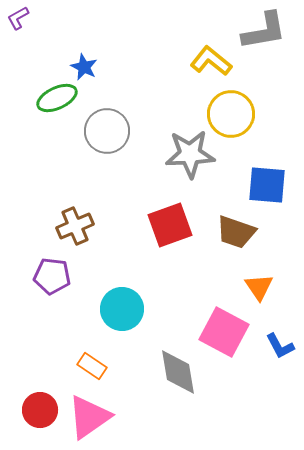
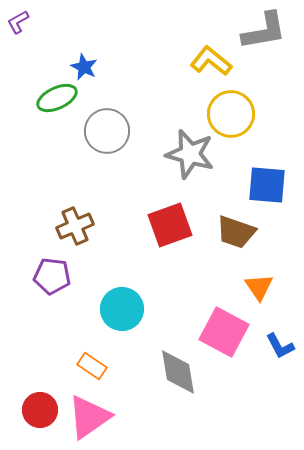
purple L-shape: moved 4 px down
gray star: rotated 18 degrees clockwise
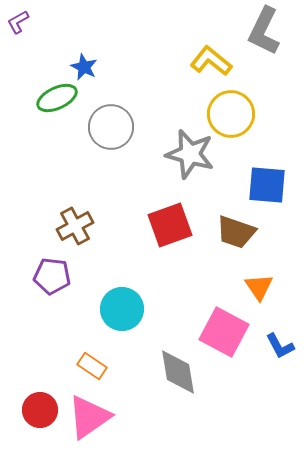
gray L-shape: rotated 126 degrees clockwise
gray circle: moved 4 px right, 4 px up
brown cross: rotated 6 degrees counterclockwise
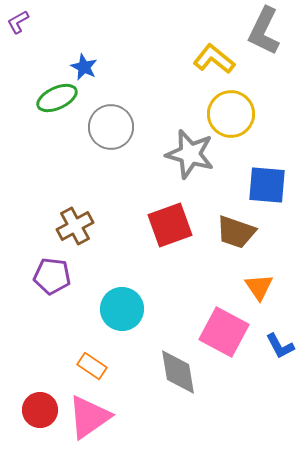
yellow L-shape: moved 3 px right, 2 px up
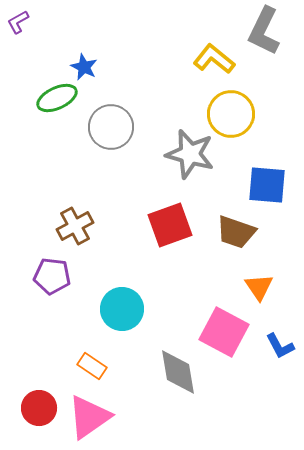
red circle: moved 1 px left, 2 px up
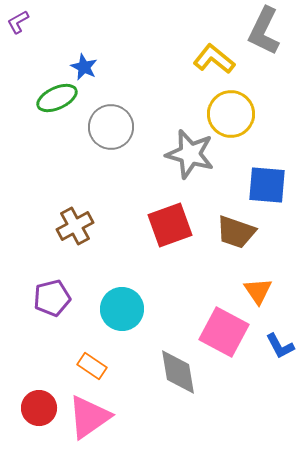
purple pentagon: moved 22 px down; rotated 21 degrees counterclockwise
orange triangle: moved 1 px left, 4 px down
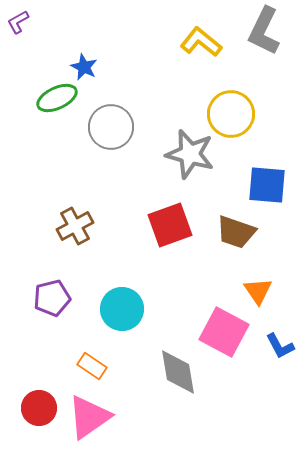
yellow L-shape: moved 13 px left, 17 px up
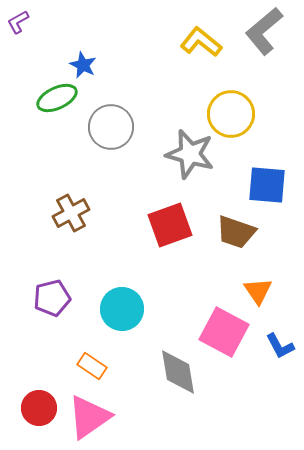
gray L-shape: rotated 24 degrees clockwise
blue star: moved 1 px left, 2 px up
brown cross: moved 4 px left, 13 px up
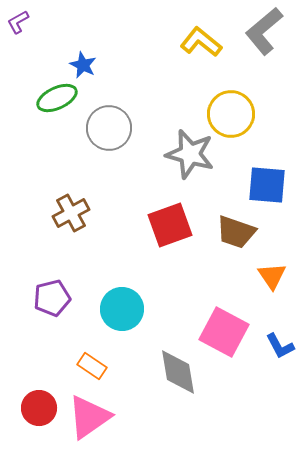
gray circle: moved 2 px left, 1 px down
orange triangle: moved 14 px right, 15 px up
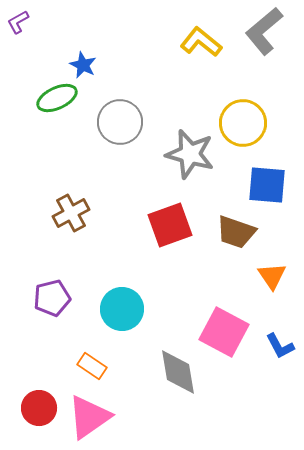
yellow circle: moved 12 px right, 9 px down
gray circle: moved 11 px right, 6 px up
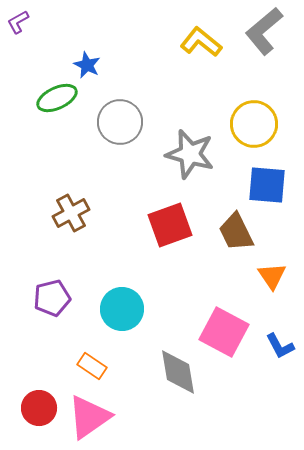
blue star: moved 4 px right
yellow circle: moved 11 px right, 1 px down
brown trapezoid: rotated 45 degrees clockwise
